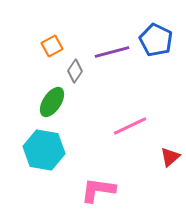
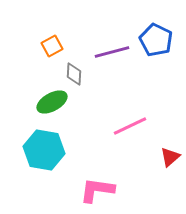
gray diamond: moved 1 px left, 3 px down; rotated 30 degrees counterclockwise
green ellipse: rotated 28 degrees clockwise
pink L-shape: moved 1 px left
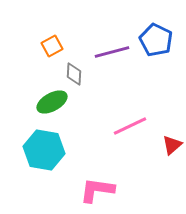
red triangle: moved 2 px right, 12 px up
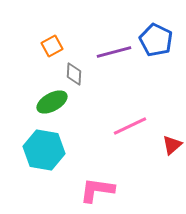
purple line: moved 2 px right
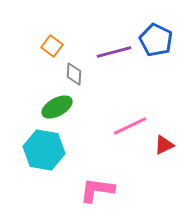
orange square: rotated 25 degrees counterclockwise
green ellipse: moved 5 px right, 5 px down
red triangle: moved 8 px left; rotated 15 degrees clockwise
